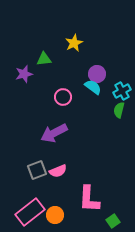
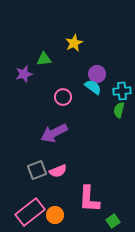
cyan cross: rotated 24 degrees clockwise
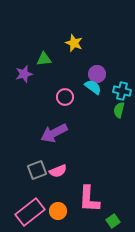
yellow star: rotated 24 degrees counterclockwise
cyan cross: rotated 18 degrees clockwise
pink circle: moved 2 px right
orange circle: moved 3 px right, 4 px up
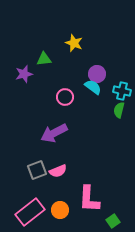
orange circle: moved 2 px right, 1 px up
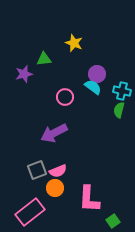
orange circle: moved 5 px left, 22 px up
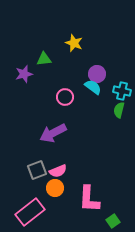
purple arrow: moved 1 px left
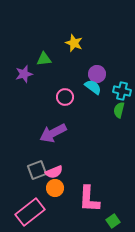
pink semicircle: moved 4 px left, 1 px down
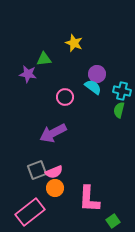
purple star: moved 4 px right; rotated 24 degrees clockwise
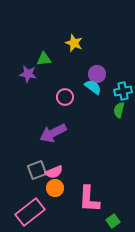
cyan cross: moved 1 px right; rotated 24 degrees counterclockwise
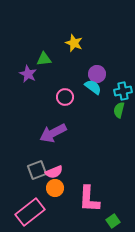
purple star: rotated 18 degrees clockwise
